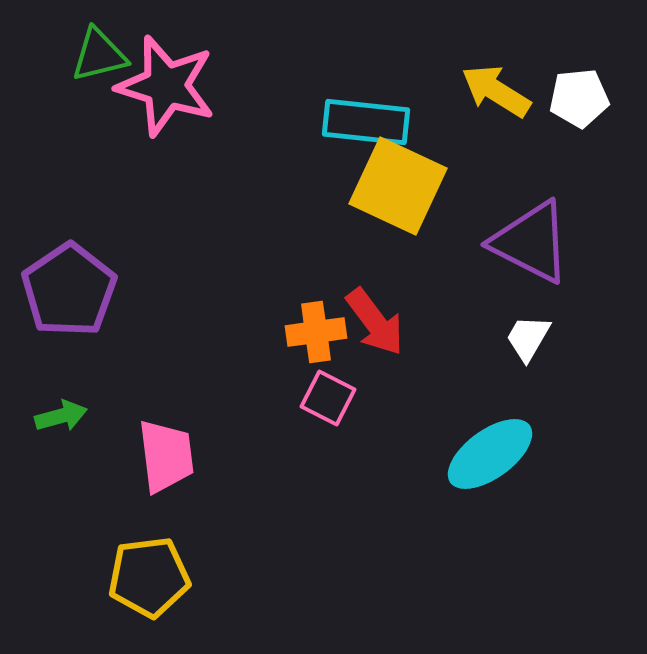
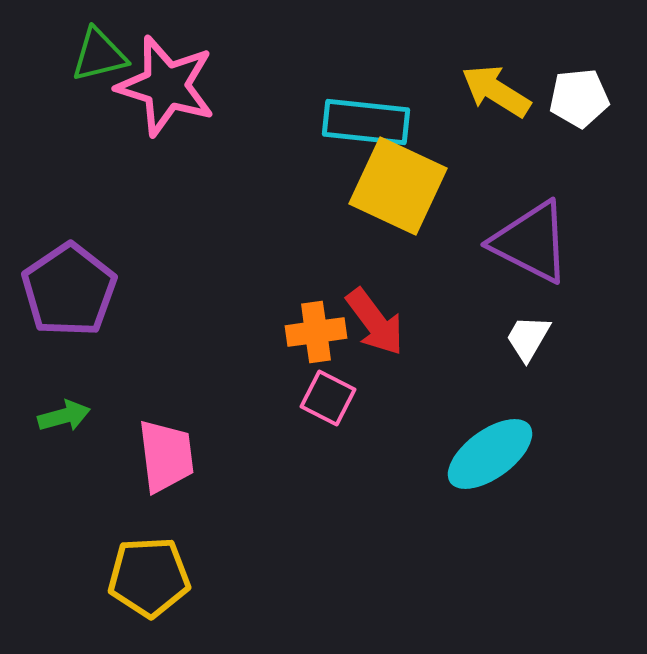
green arrow: moved 3 px right
yellow pentagon: rotated 4 degrees clockwise
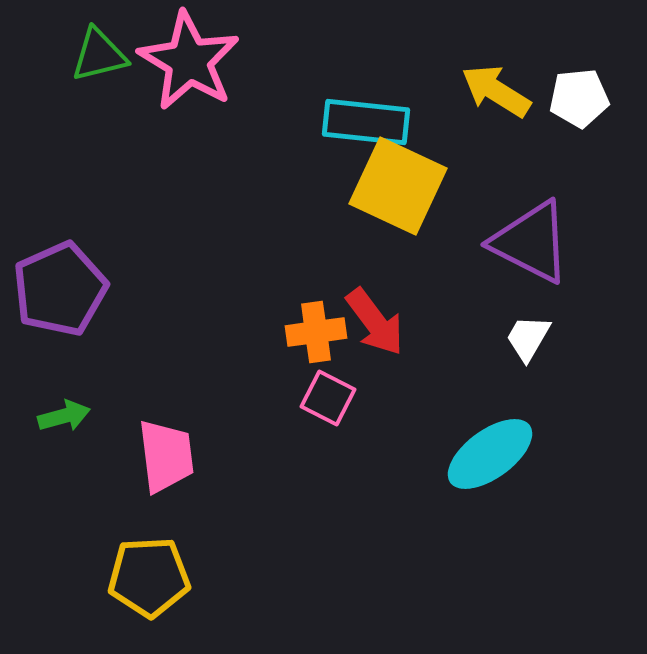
pink star: moved 23 px right, 25 px up; rotated 14 degrees clockwise
purple pentagon: moved 9 px left, 1 px up; rotated 10 degrees clockwise
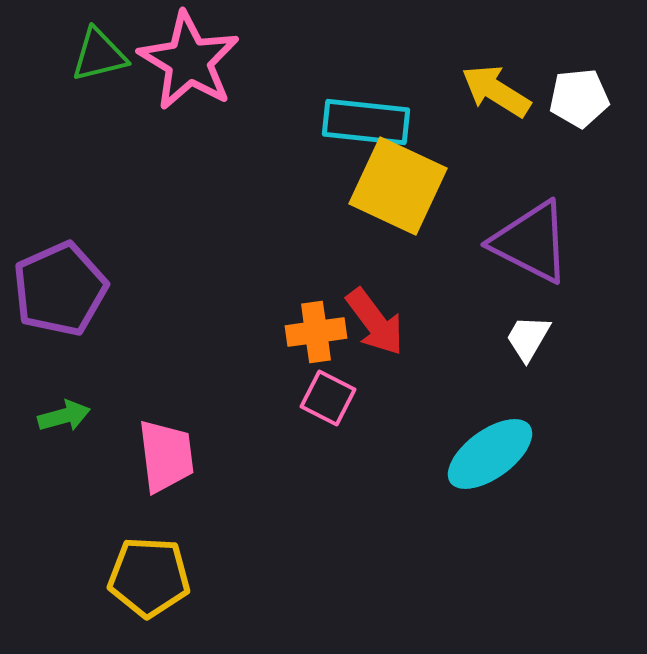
yellow pentagon: rotated 6 degrees clockwise
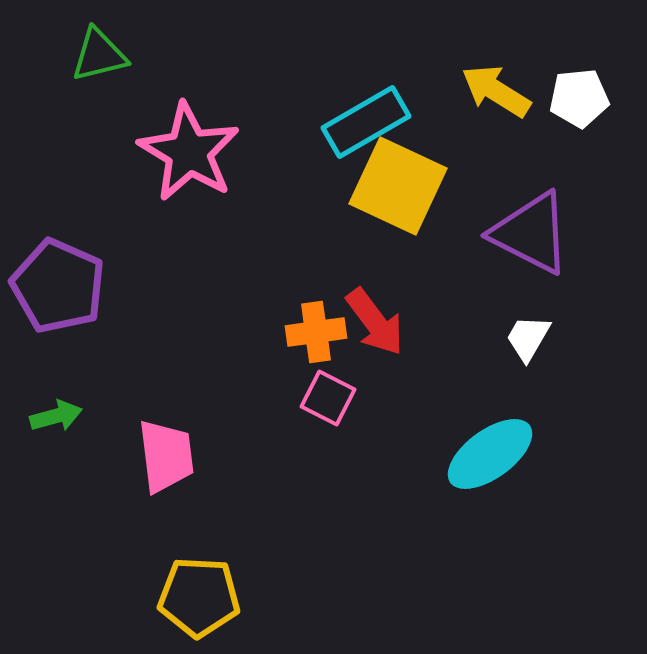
pink star: moved 91 px down
cyan rectangle: rotated 36 degrees counterclockwise
purple triangle: moved 9 px up
purple pentagon: moved 2 px left, 3 px up; rotated 24 degrees counterclockwise
green arrow: moved 8 px left
yellow pentagon: moved 50 px right, 20 px down
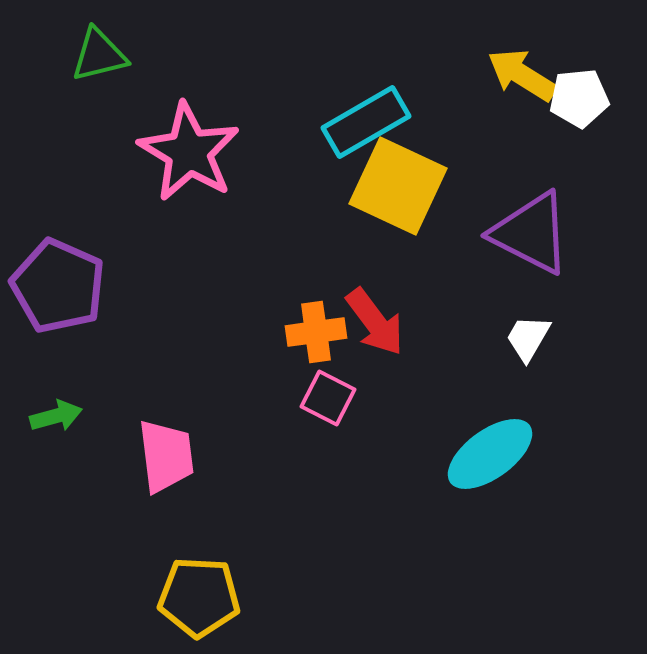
yellow arrow: moved 26 px right, 16 px up
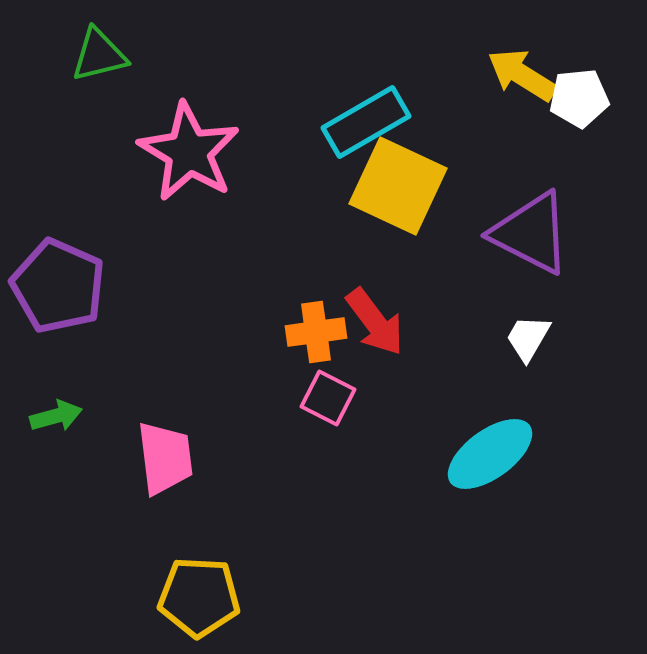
pink trapezoid: moved 1 px left, 2 px down
